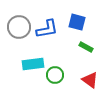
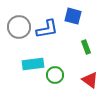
blue square: moved 4 px left, 6 px up
green rectangle: rotated 40 degrees clockwise
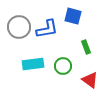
green circle: moved 8 px right, 9 px up
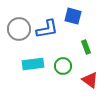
gray circle: moved 2 px down
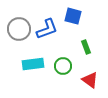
blue L-shape: rotated 10 degrees counterclockwise
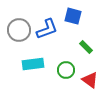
gray circle: moved 1 px down
green rectangle: rotated 24 degrees counterclockwise
green circle: moved 3 px right, 4 px down
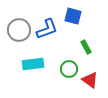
green rectangle: rotated 16 degrees clockwise
green circle: moved 3 px right, 1 px up
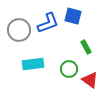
blue L-shape: moved 1 px right, 6 px up
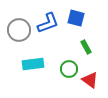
blue square: moved 3 px right, 2 px down
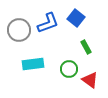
blue square: rotated 24 degrees clockwise
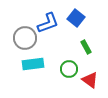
gray circle: moved 6 px right, 8 px down
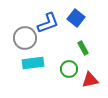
green rectangle: moved 3 px left, 1 px down
cyan rectangle: moved 1 px up
red triangle: rotated 48 degrees counterclockwise
